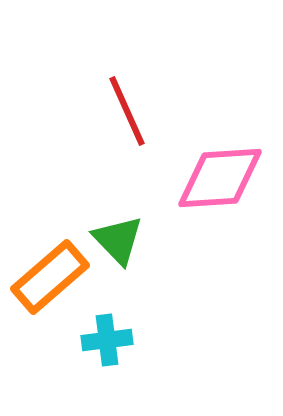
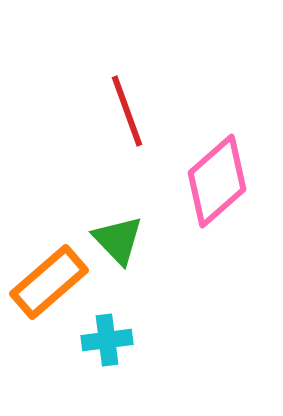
red line: rotated 4 degrees clockwise
pink diamond: moved 3 px left, 3 px down; rotated 38 degrees counterclockwise
orange rectangle: moved 1 px left, 5 px down
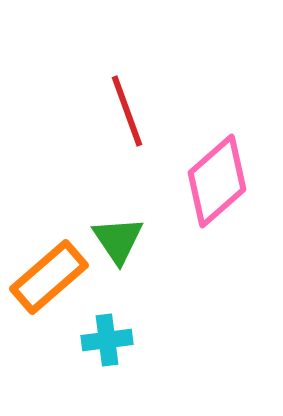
green triangle: rotated 10 degrees clockwise
orange rectangle: moved 5 px up
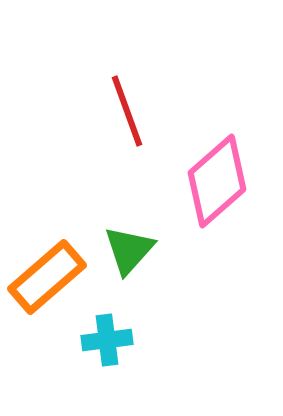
green triangle: moved 11 px right, 10 px down; rotated 16 degrees clockwise
orange rectangle: moved 2 px left
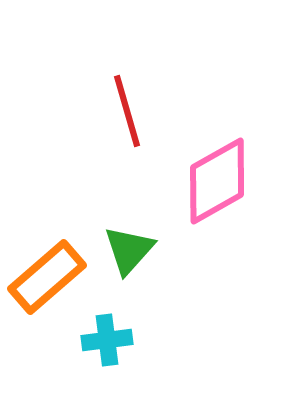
red line: rotated 4 degrees clockwise
pink diamond: rotated 12 degrees clockwise
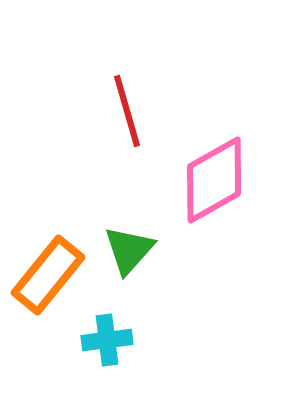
pink diamond: moved 3 px left, 1 px up
orange rectangle: moved 1 px right, 2 px up; rotated 10 degrees counterclockwise
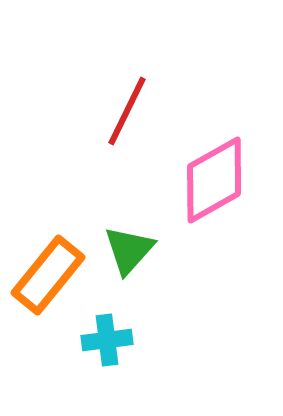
red line: rotated 42 degrees clockwise
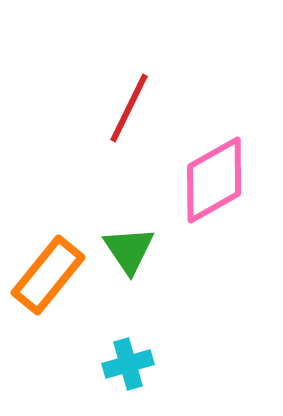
red line: moved 2 px right, 3 px up
green triangle: rotated 16 degrees counterclockwise
cyan cross: moved 21 px right, 24 px down; rotated 9 degrees counterclockwise
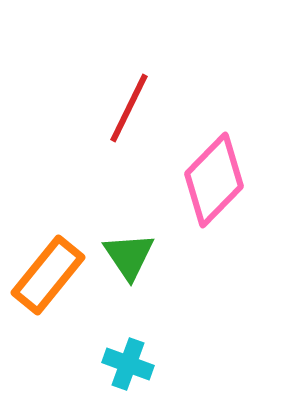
pink diamond: rotated 16 degrees counterclockwise
green triangle: moved 6 px down
cyan cross: rotated 36 degrees clockwise
